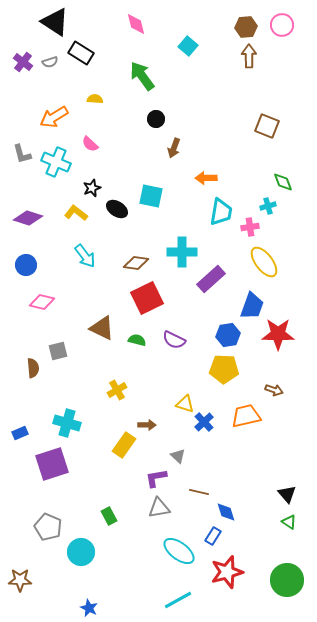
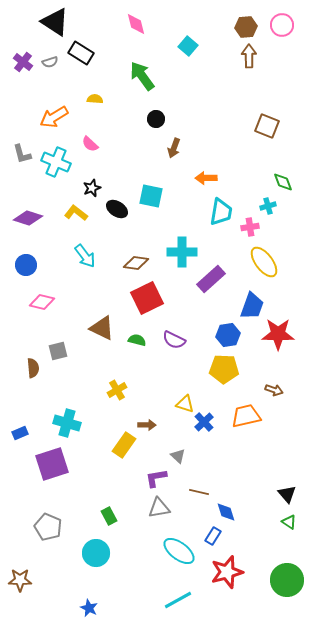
cyan circle at (81, 552): moved 15 px right, 1 px down
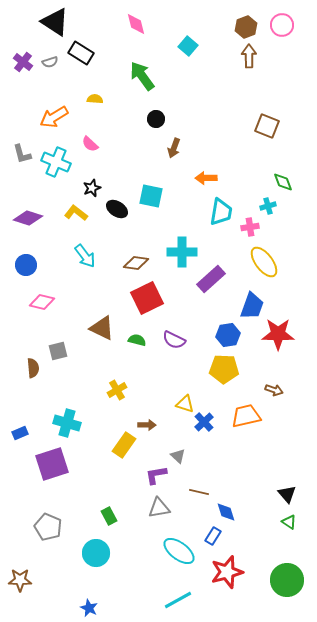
brown hexagon at (246, 27): rotated 15 degrees counterclockwise
purple L-shape at (156, 478): moved 3 px up
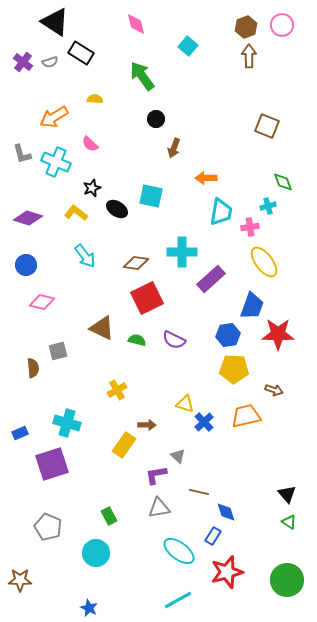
yellow pentagon at (224, 369): moved 10 px right
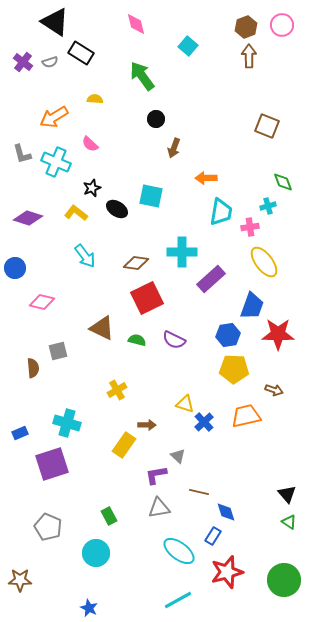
blue circle at (26, 265): moved 11 px left, 3 px down
green circle at (287, 580): moved 3 px left
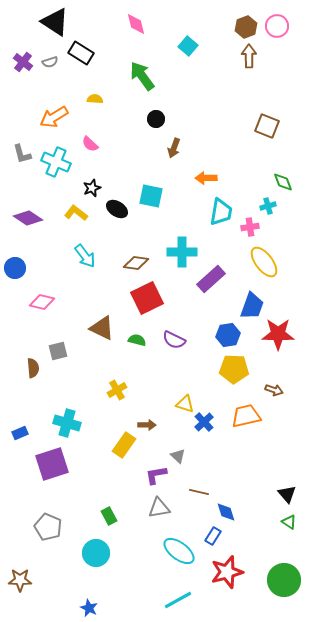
pink circle at (282, 25): moved 5 px left, 1 px down
purple diamond at (28, 218): rotated 16 degrees clockwise
